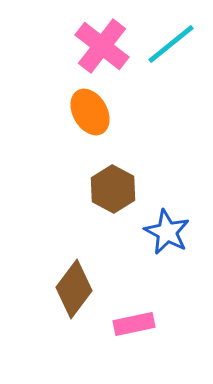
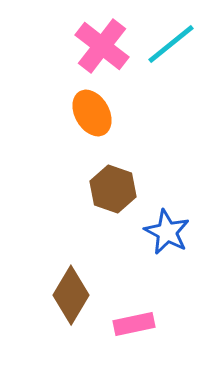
orange ellipse: moved 2 px right, 1 px down
brown hexagon: rotated 9 degrees counterclockwise
brown diamond: moved 3 px left, 6 px down; rotated 6 degrees counterclockwise
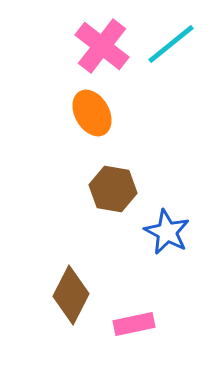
brown hexagon: rotated 9 degrees counterclockwise
brown diamond: rotated 4 degrees counterclockwise
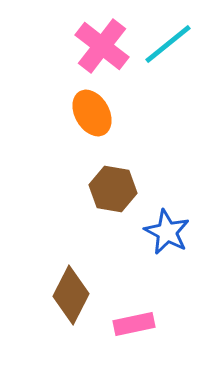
cyan line: moved 3 px left
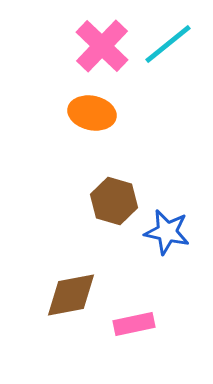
pink cross: rotated 6 degrees clockwise
orange ellipse: rotated 48 degrees counterclockwise
brown hexagon: moved 1 px right, 12 px down; rotated 6 degrees clockwise
blue star: rotated 15 degrees counterclockwise
brown diamond: rotated 52 degrees clockwise
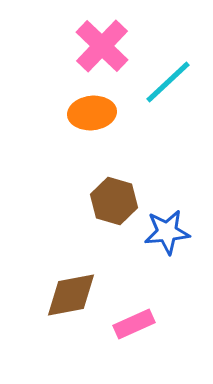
cyan line: moved 38 px down; rotated 4 degrees counterclockwise
orange ellipse: rotated 18 degrees counterclockwise
blue star: rotated 18 degrees counterclockwise
pink rectangle: rotated 12 degrees counterclockwise
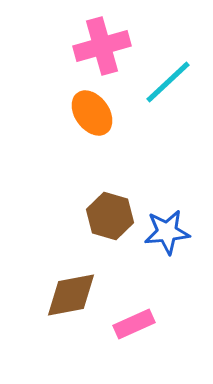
pink cross: rotated 30 degrees clockwise
orange ellipse: rotated 60 degrees clockwise
brown hexagon: moved 4 px left, 15 px down
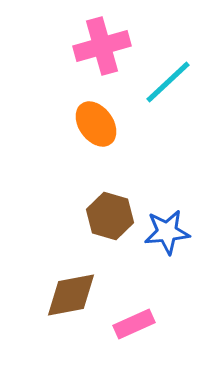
orange ellipse: moved 4 px right, 11 px down
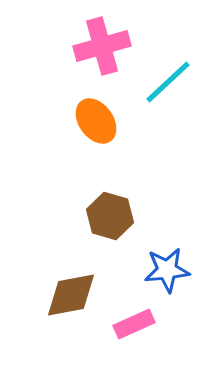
orange ellipse: moved 3 px up
blue star: moved 38 px down
